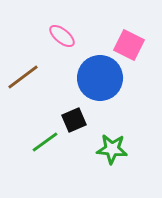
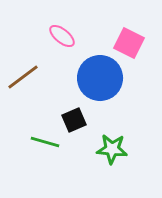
pink square: moved 2 px up
green line: rotated 52 degrees clockwise
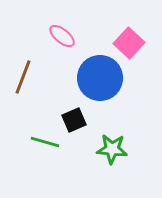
pink square: rotated 16 degrees clockwise
brown line: rotated 32 degrees counterclockwise
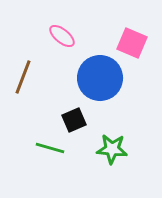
pink square: moved 3 px right; rotated 20 degrees counterclockwise
green line: moved 5 px right, 6 px down
